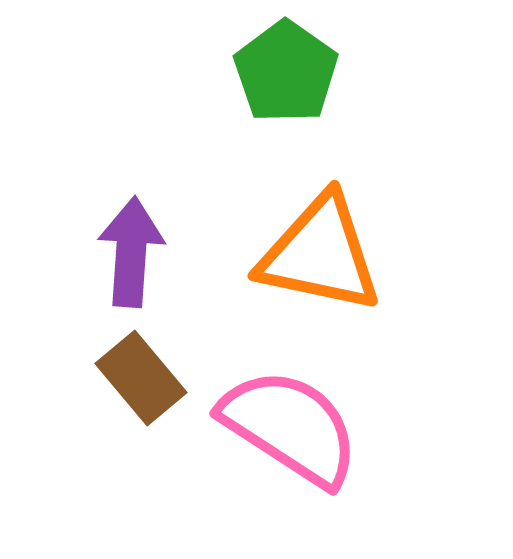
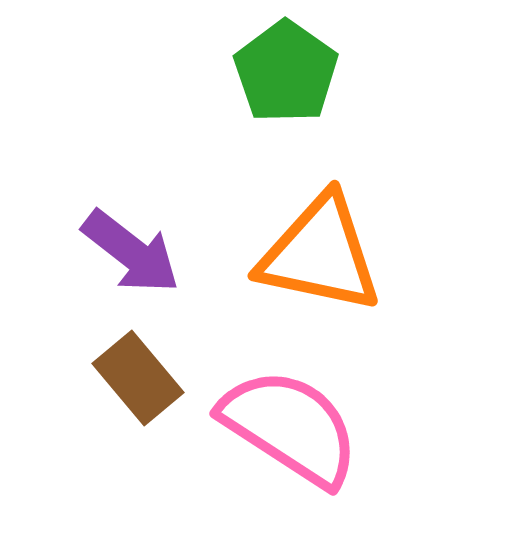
purple arrow: rotated 124 degrees clockwise
brown rectangle: moved 3 px left
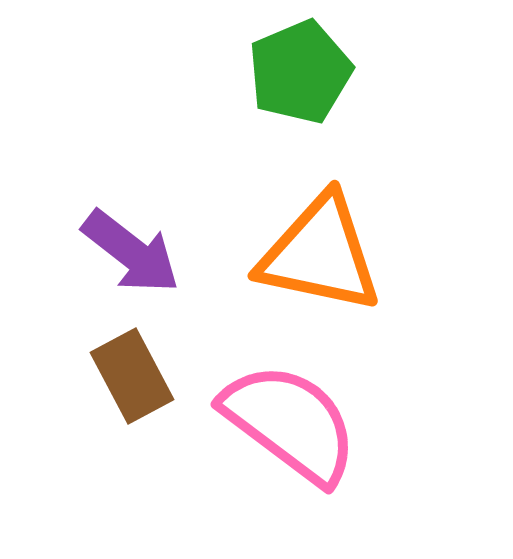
green pentagon: moved 14 px right; rotated 14 degrees clockwise
brown rectangle: moved 6 px left, 2 px up; rotated 12 degrees clockwise
pink semicircle: moved 4 px up; rotated 4 degrees clockwise
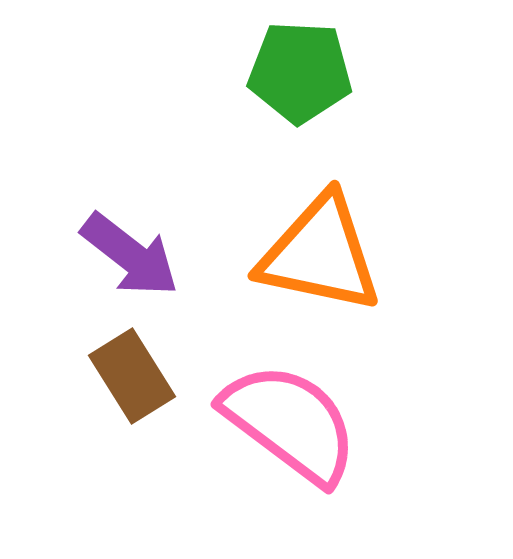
green pentagon: rotated 26 degrees clockwise
purple arrow: moved 1 px left, 3 px down
brown rectangle: rotated 4 degrees counterclockwise
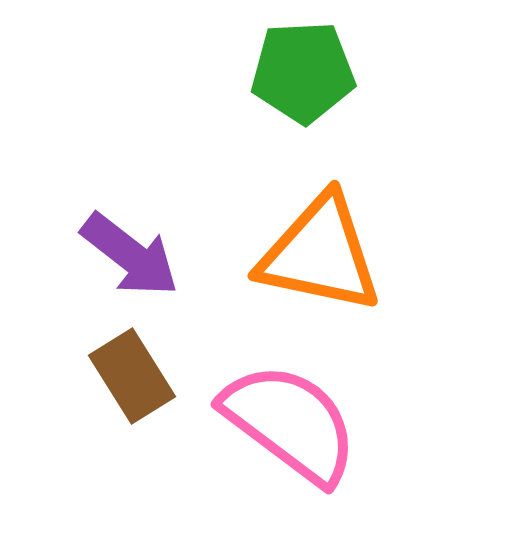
green pentagon: moved 3 px right; rotated 6 degrees counterclockwise
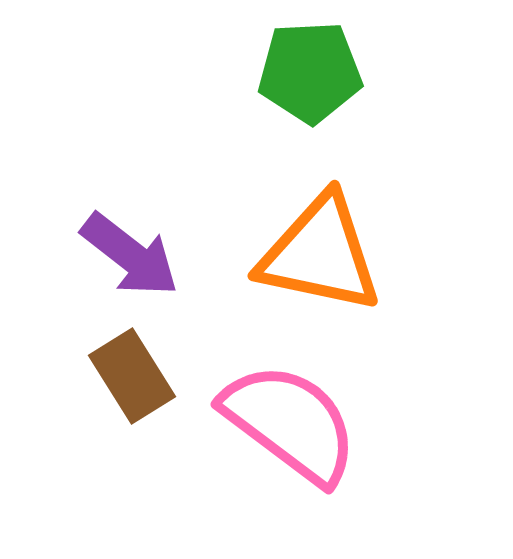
green pentagon: moved 7 px right
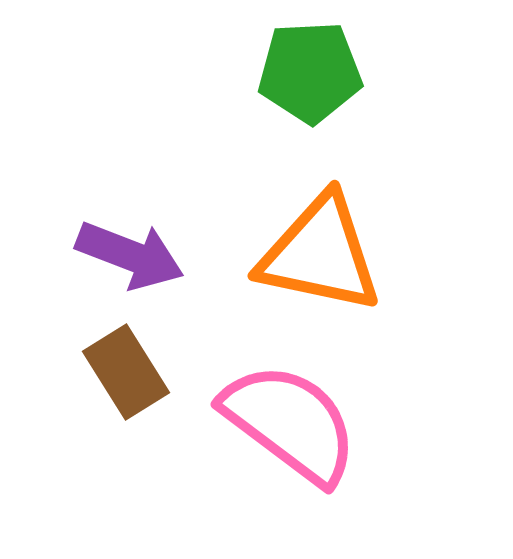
purple arrow: rotated 17 degrees counterclockwise
brown rectangle: moved 6 px left, 4 px up
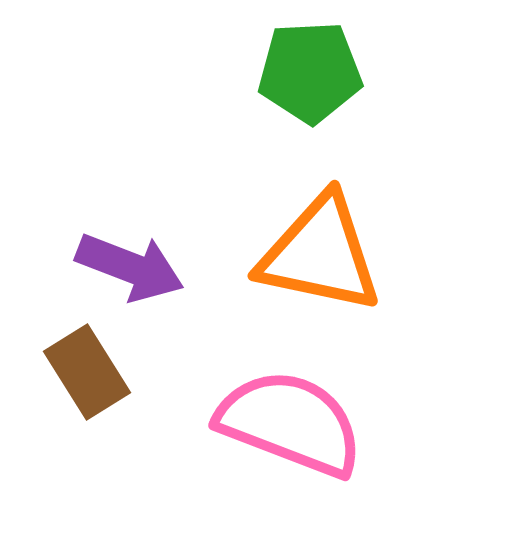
purple arrow: moved 12 px down
brown rectangle: moved 39 px left
pink semicircle: rotated 16 degrees counterclockwise
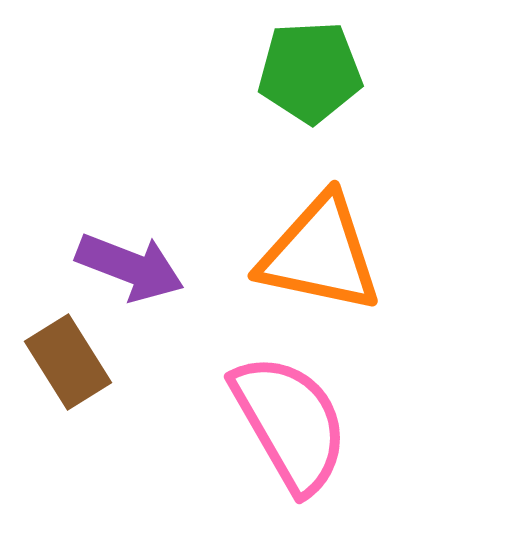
brown rectangle: moved 19 px left, 10 px up
pink semicircle: rotated 39 degrees clockwise
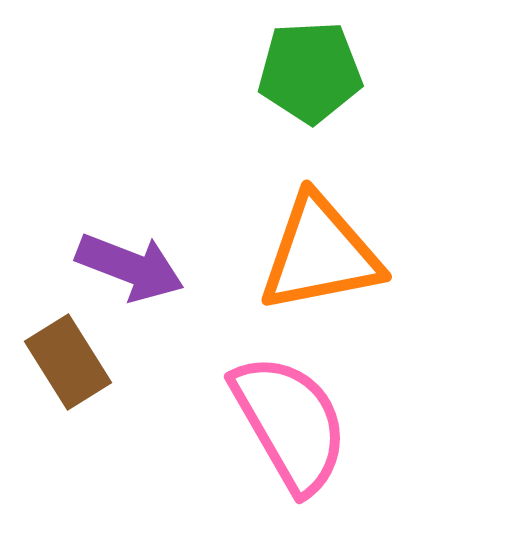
orange triangle: rotated 23 degrees counterclockwise
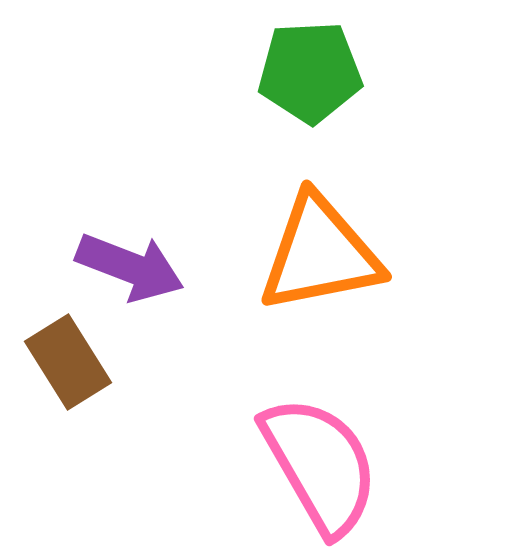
pink semicircle: moved 30 px right, 42 px down
